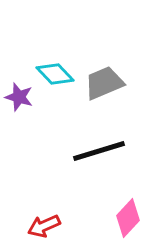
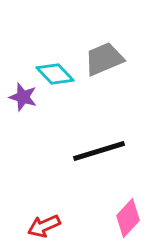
gray trapezoid: moved 24 px up
purple star: moved 4 px right
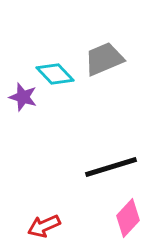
black line: moved 12 px right, 16 px down
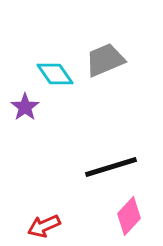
gray trapezoid: moved 1 px right, 1 px down
cyan diamond: rotated 9 degrees clockwise
purple star: moved 2 px right, 10 px down; rotated 20 degrees clockwise
pink diamond: moved 1 px right, 2 px up
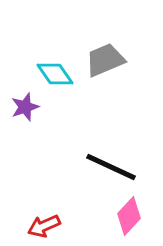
purple star: rotated 16 degrees clockwise
black line: rotated 42 degrees clockwise
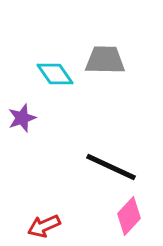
gray trapezoid: rotated 24 degrees clockwise
purple star: moved 3 px left, 11 px down
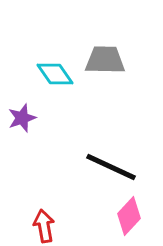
red arrow: rotated 104 degrees clockwise
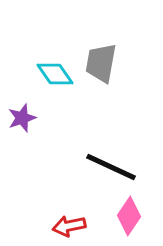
gray trapezoid: moved 4 px left, 3 px down; rotated 81 degrees counterclockwise
pink diamond: rotated 9 degrees counterclockwise
red arrow: moved 25 px right; rotated 92 degrees counterclockwise
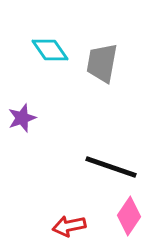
gray trapezoid: moved 1 px right
cyan diamond: moved 5 px left, 24 px up
black line: rotated 6 degrees counterclockwise
